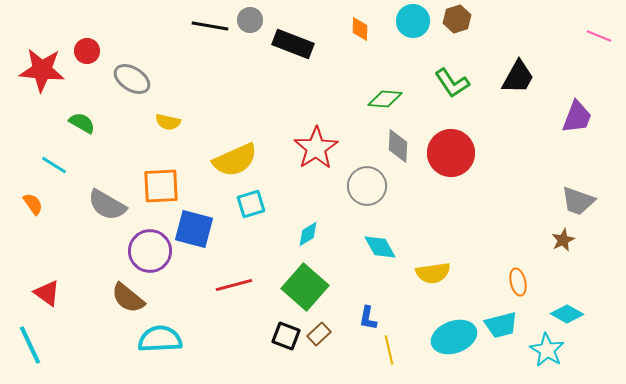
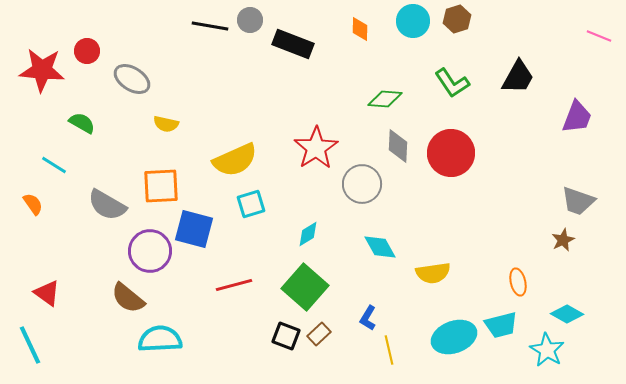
yellow semicircle at (168, 122): moved 2 px left, 2 px down
gray circle at (367, 186): moved 5 px left, 2 px up
blue L-shape at (368, 318): rotated 20 degrees clockwise
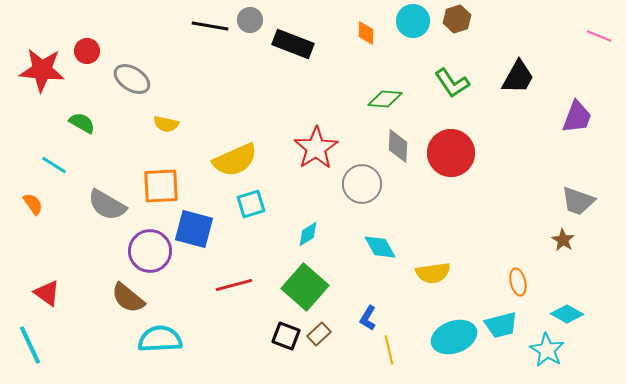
orange diamond at (360, 29): moved 6 px right, 4 px down
brown star at (563, 240): rotated 15 degrees counterclockwise
